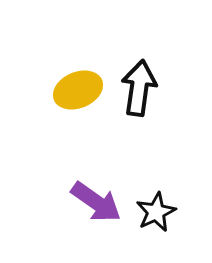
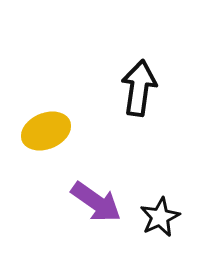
yellow ellipse: moved 32 px left, 41 px down
black star: moved 4 px right, 5 px down
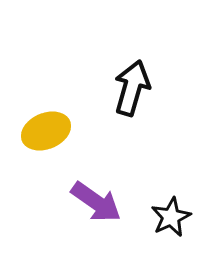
black arrow: moved 7 px left; rotated 8 degrees clockwise
black star: moved 11 px right
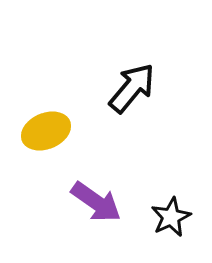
black arrow: rotated 24 degrees clockwise
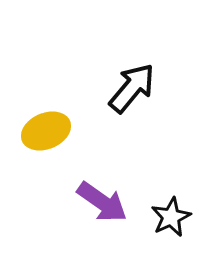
purple arrow: moved 6 px right
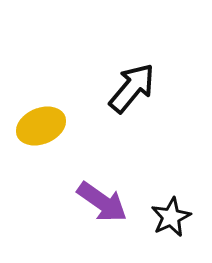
yellow ellipse: moved 5 px left, 5 px up
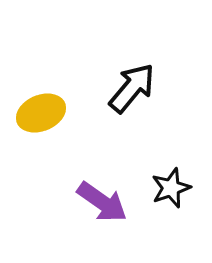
yellow ellipse: moved 13 px up
black star: moved 29 px up; rotated 6 degrees clockwise
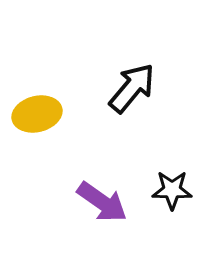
yellow ellipse: moved 4 px left, 1 px down; rotated 9 degrees clockwise
black star: moved 1 px right, 2 px down; rotated 21 degrees clockwise
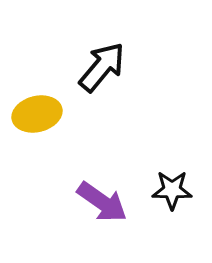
black arrow: moved 30 px left, 21 px up
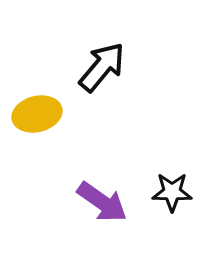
black star: moved 2 px down
